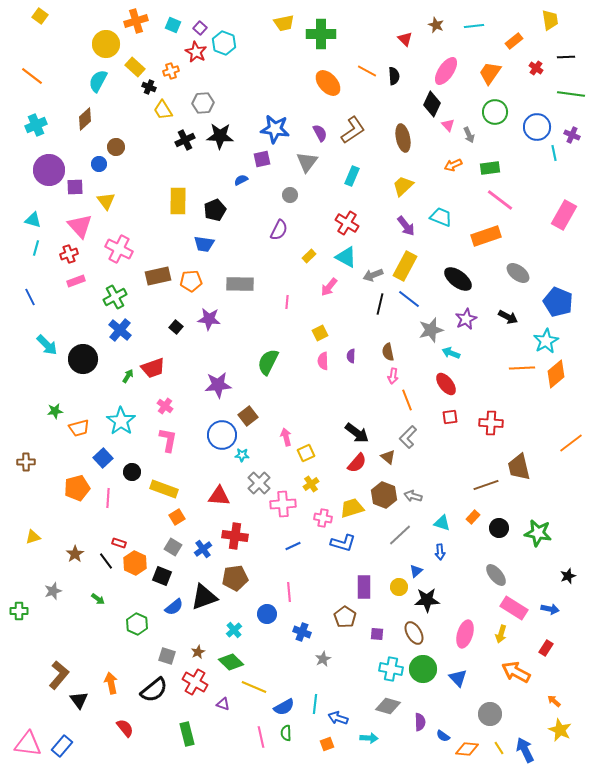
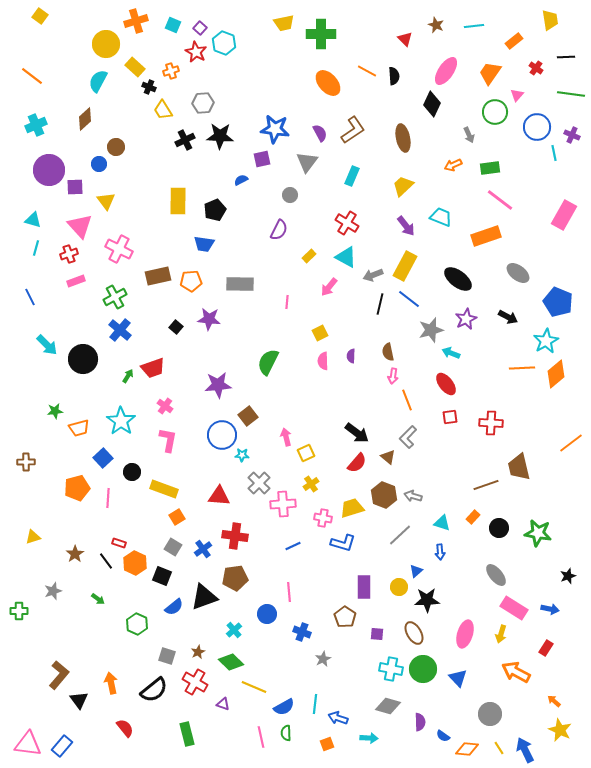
pink triangle at (448, 125): moved 69 px right, 30 px up; rotated 24 degrees clockwise
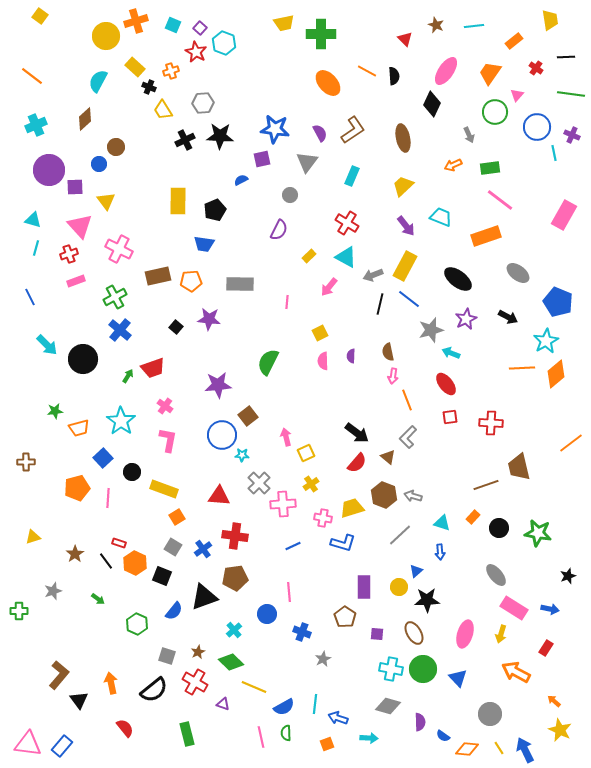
yellow circle at (106, 44): moved 8 px up
blue semicircle at (174, 607): moved 4 px down; rotated 12 degrees counterclockwise
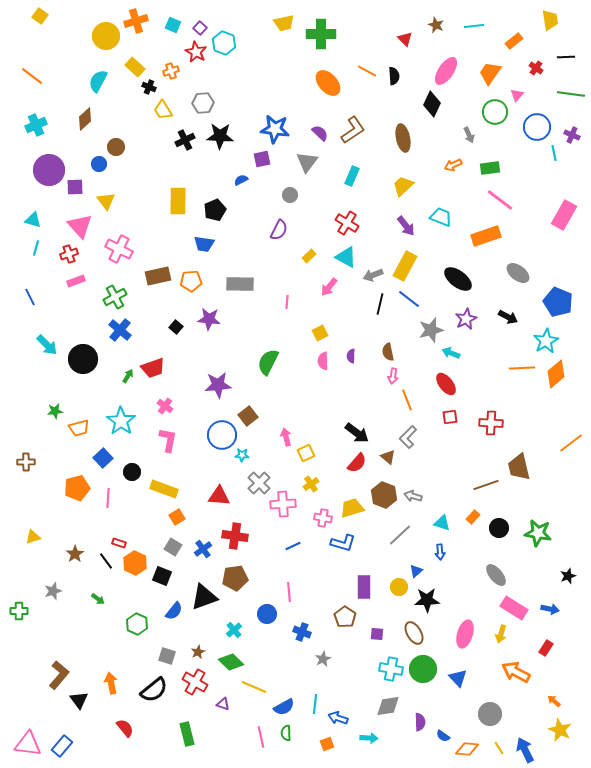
purple semicircle at (320, 133): rotated 18 degrees counterclockwise
gray diamond at (388, 706): rotated 25 degrees counterclockwise
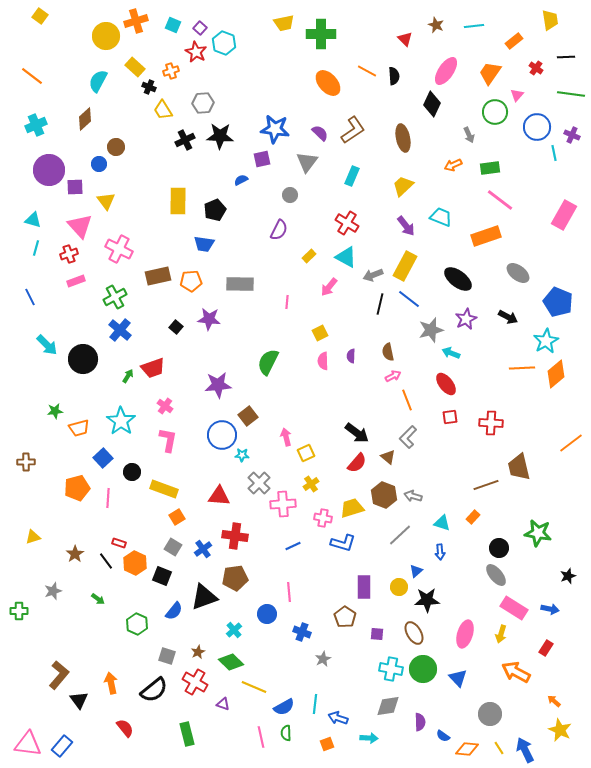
pink arrow at (393, 376): rotated 126 degrees counterclockwise
black circle at (499, 528): moved 20 px down
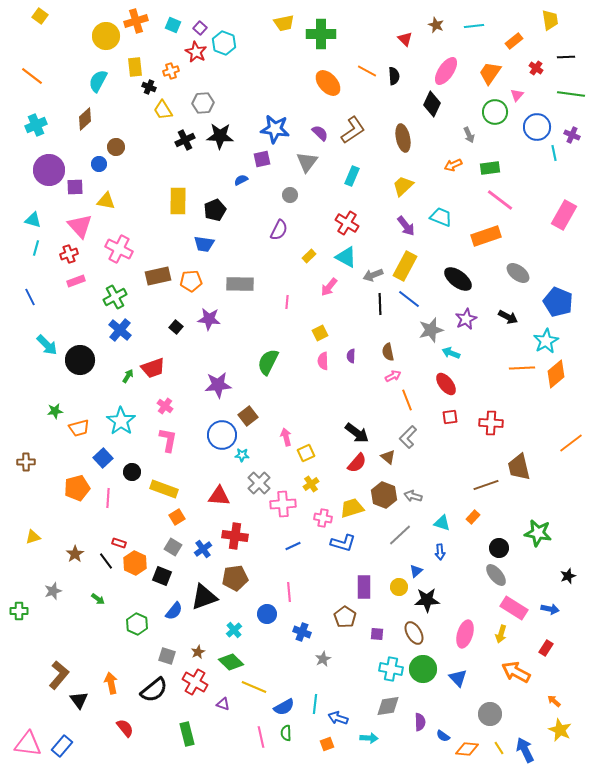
yellow rectangle at (135, 67): rotated 42 degrees clockwise
yellow triangle at (106, 201): rotated 42 degrees counterclockwise
black line at (380, 304): rotated 15 degrees counterclockwise
black circle at (83, 359): moved 3 px left, 1 px down
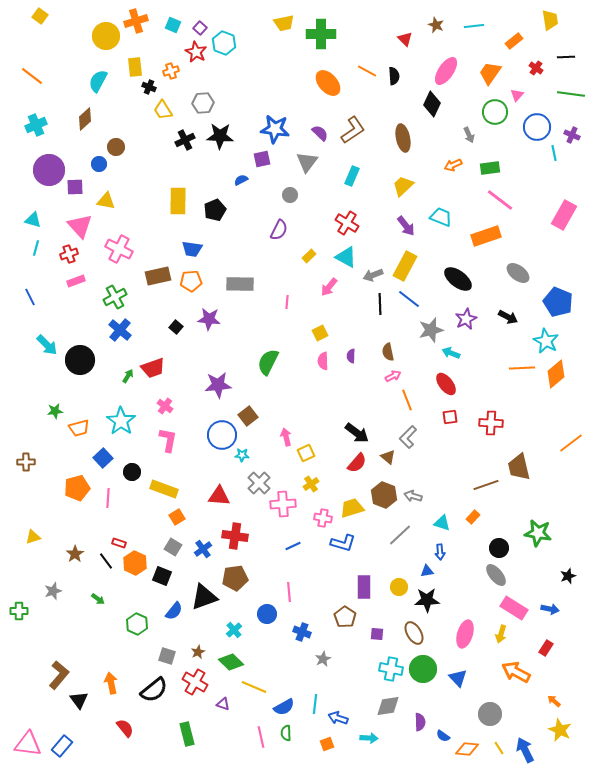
blue trapezoid at (204, 244): moved 12 px left, 5 px down
cyan star at (546, 341): rotated 15 degrees counterclockwise
blue triangle at (416, 571): moved 11 px right; rotated 32 degrees clockwise
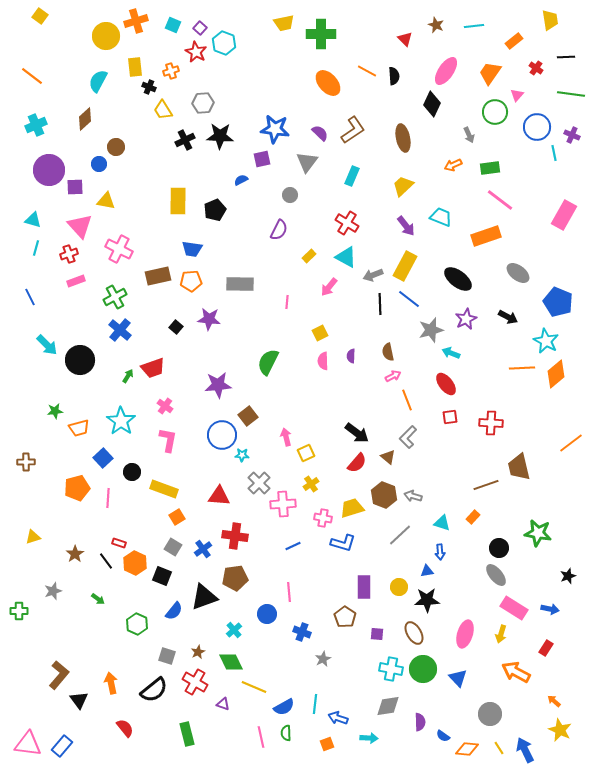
green diamond at (231, 662): rotated 20 degrees clockwise
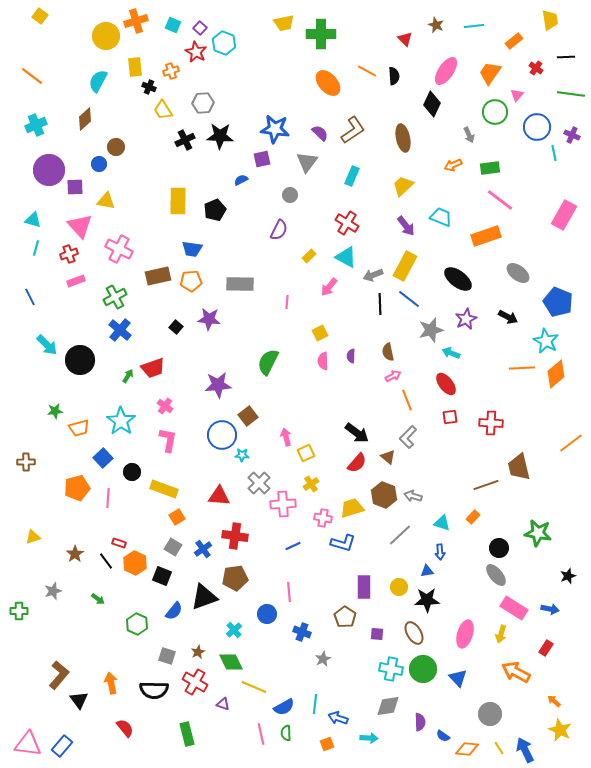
black semicircle at (154, 690): rotated 40 degrees clockwise
pink line at (261, 737): moved 3 px up
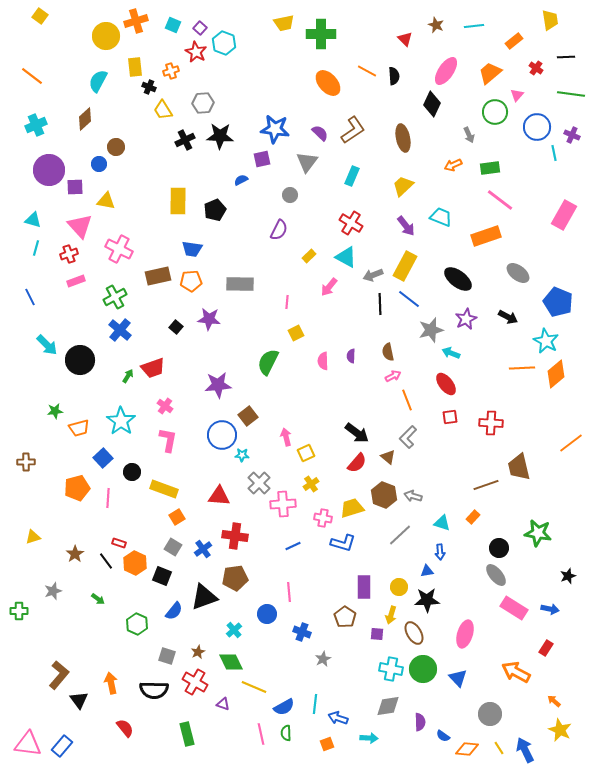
orange trapezoid at (490, 73): rotated 15 degrees clockwise
red cross at (347, 223): moved 4 px right
yellow square at (320, 333): moved 24 px left
yellow arrow at (501, 634): moved 110 px left, 19 px up
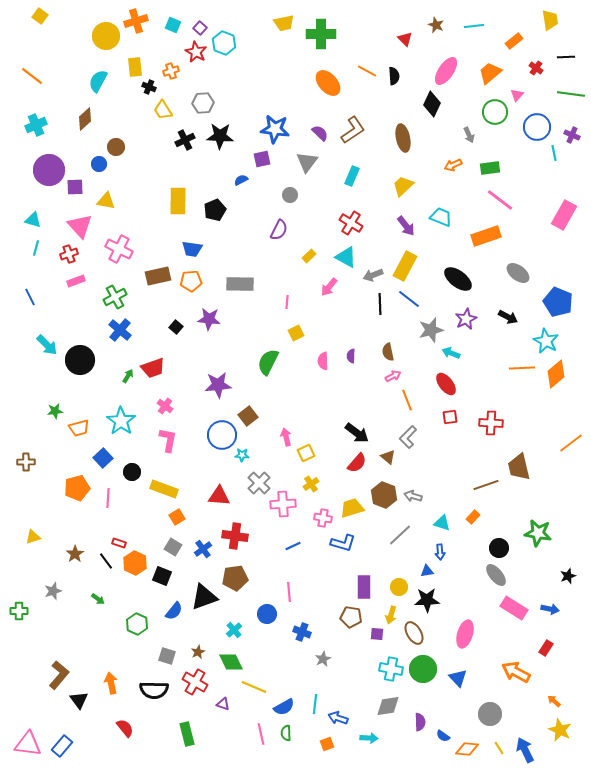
brown pentagon at (345, 617): moved 6 px right; rotated 25 degrees counterclockwise
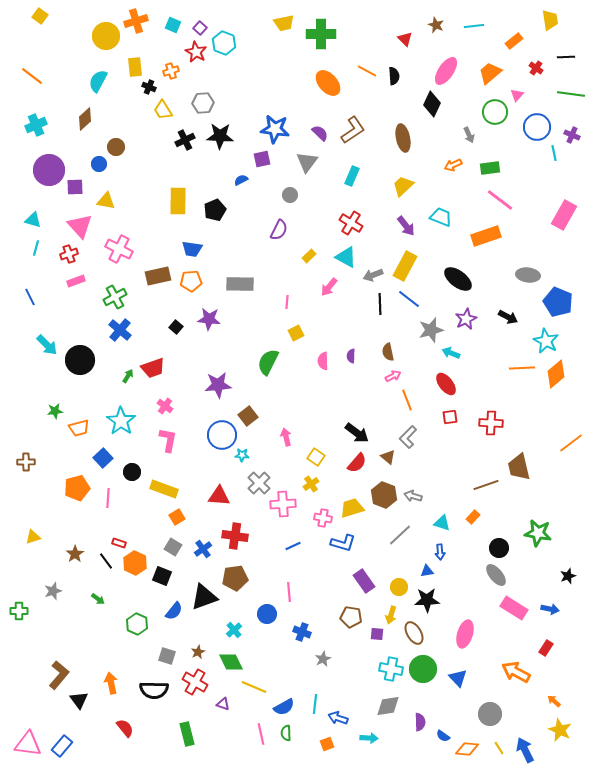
gray ellipse at (518, 273): moved 10 px right, 2 px down; rotated 30 degrees counterclockwise
yellow square at (306, 453): moved 10 px right, 4 px down; rotated 30 degrees counterclockwise
purple rectangle at (364, 587): moved 6 px up; rotated 35 degrees counterclockwise
